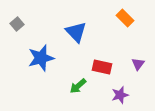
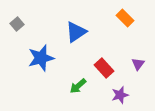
blue triangle: rotated 40 degrees clockwise
red rectangle: moved 2 px right, 1 px down; rotated 36 degrees clockwise
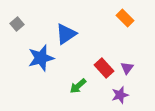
blue triangle: moved 10 px left, 2 px down
purple triangle: moved 11 px left, 4 px down
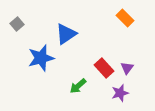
purple star: moved 2 px up
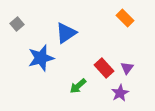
blue triangle: moved 1 px up
purple star: rotated 12 degrees counterclockwise
